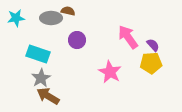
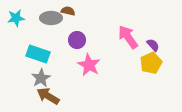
yellow pentagon: rotated 20 degrees counterclockwise
pink star: moved 21 px left, 7 px up
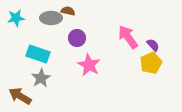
purple circle: moved 2 px up
brown arrow: moved 28 px left
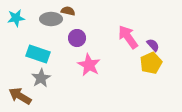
gray ellipse: moved 1 px down
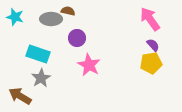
cyan star: moved 1 px left, 1 px up; rotated 24 degrees clockwise
pink arrow: moved 22 px right, 18 px up
yellow pentagon: rotated 15 degrees clockwise
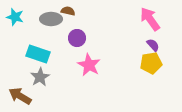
gray star: moved 1 px left, 1 px up
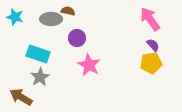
brown arrow: moved 1 px right, 1 px down
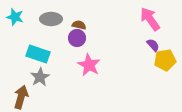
brown semicircle: moved 11 px right, 14 px down
yellow pentagon: moved 14 px right, 3 px up
brown arrow: rotated 75 degrees clockwise
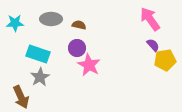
cyan star: moved 6 px down; rotated 18 degrees counterclockwise
purple circle: moved 10 px down
brown arrow: rotated 140 degrees clockwise
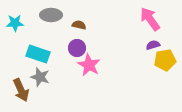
gray ellipse: moved 4 px up
purple semicircle: rotated 64 degrees counterclockwise
gray star: rotated 24 degrees counterclockwise
brown arrow: moved 7 px up
